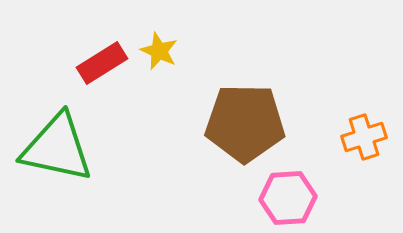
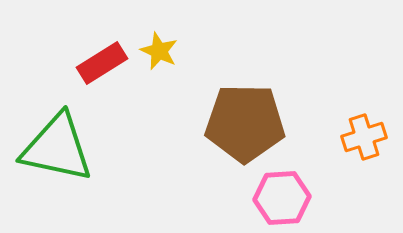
pink hexagon: moved 6 px left
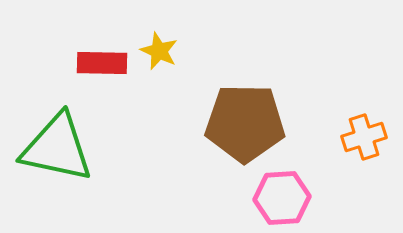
red rectangle: rotated 33 degrees clockwise
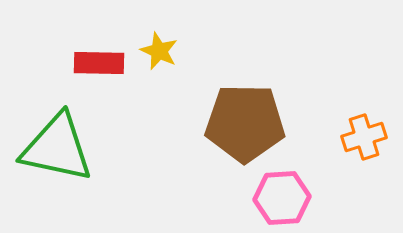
red rectangle: moved 3 px left
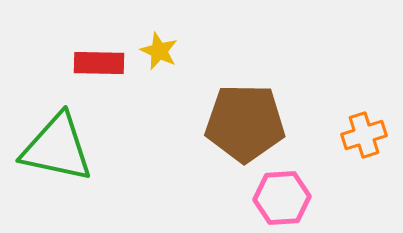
orange cross: moved 2 px up
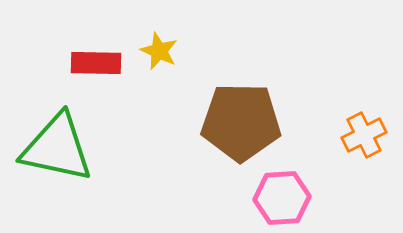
red rectangle: moved 3 px left
brown pentagon: moved 4 px left, 1 px up
orange cross: rotated 9 degrees counterclockwise
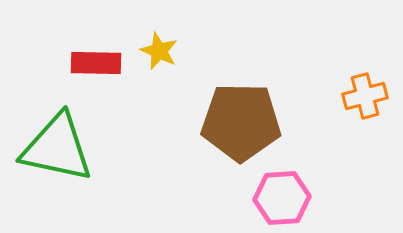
orange cross: moved 1 px right, 39 px up; rotated 12 degrees clockwise
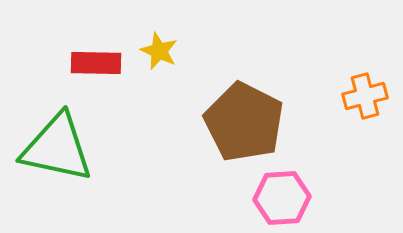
brown pentagon: moved 3 px right; rotated 26 degrees clockwise
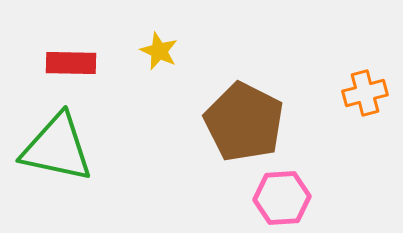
red rectangle: moved 25 px left
orange cross: moved 3 px up
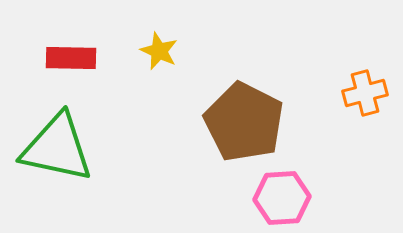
red rectangle: moved 5 px up
